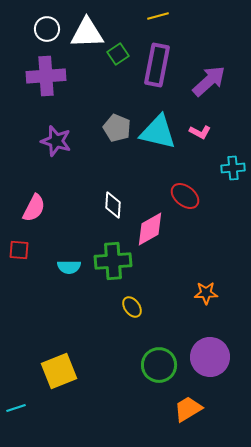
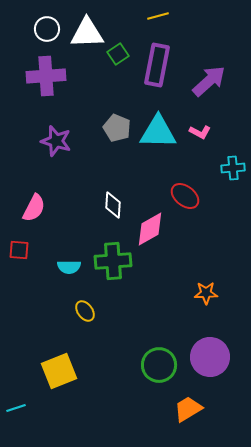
cyan triangle: rotated 12 degrees counterclockwise
yellow ellipse: moved 47 px left, 4 px down
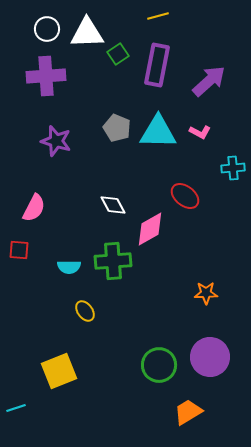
white diamond: rotated 32 degrees counterclockwise
orange trapezoid: moved 3 px down
